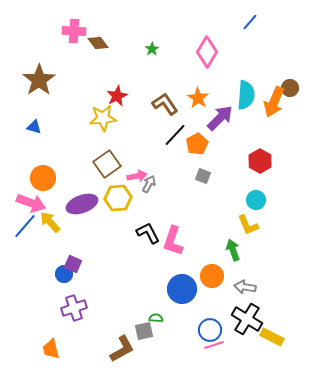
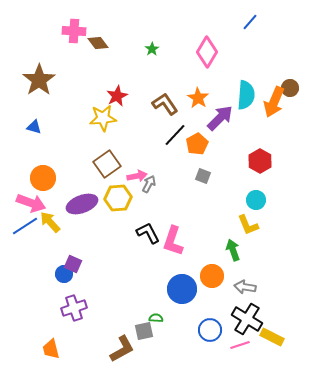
blue line at (25, 226): rotated 16 degrees clockwise
pink line at (214, 345): moved 26 px right
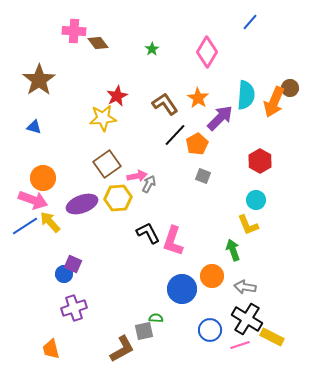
pink arrow at (31, 203): moved 2 px right, 3 px up
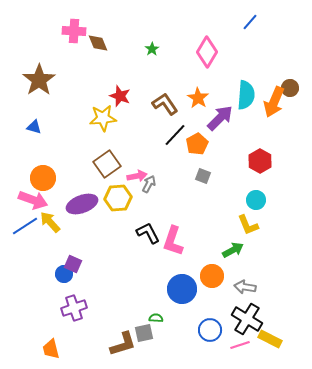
brown diamond at (98, 43): rotated 15 degrees clockwise
red star at (117, 96): moved 3 px right; rotated 25 degrees counterclockwise
green arrow at (233, 250): rotated 80 degrees clockwise
gray square at (144, 331): moved 2 px down
yellow rectangle at (272, 337): moved 2 px left, 2 px down
brown L-shape at (122, 349): moved 1 px right, 5 px up; rotated 12 degrees clockwise
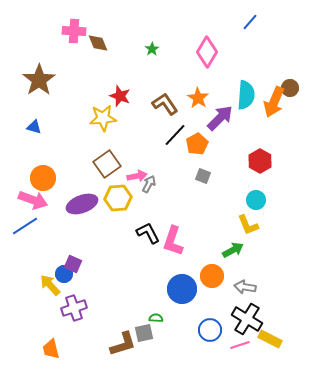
yellow arrow at (50, 222): moved 63 px down
